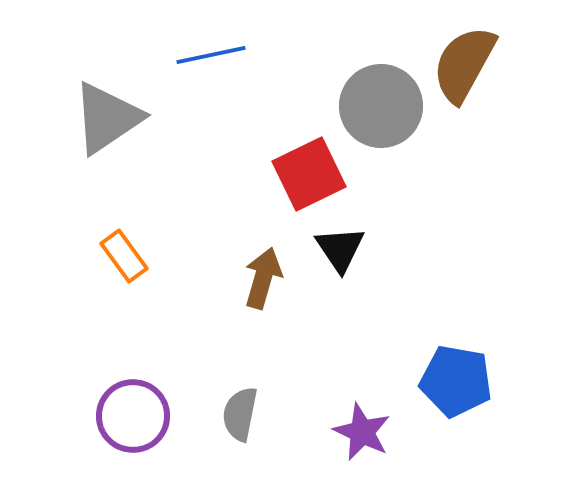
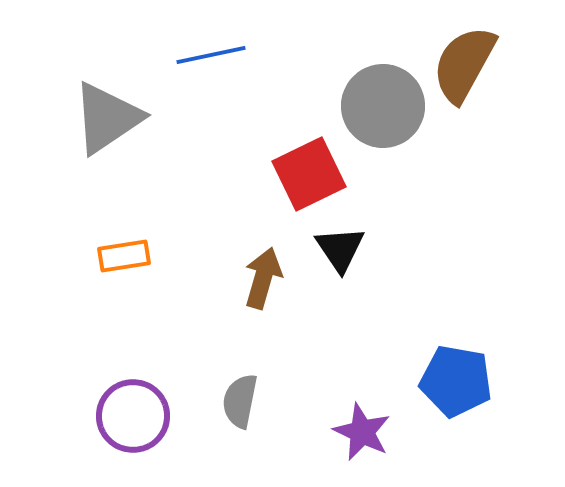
gray circle: moved 2 px right
orange rectangle: rotated 63 degrees counterclockwise
gray semicircle: moved 13 px up
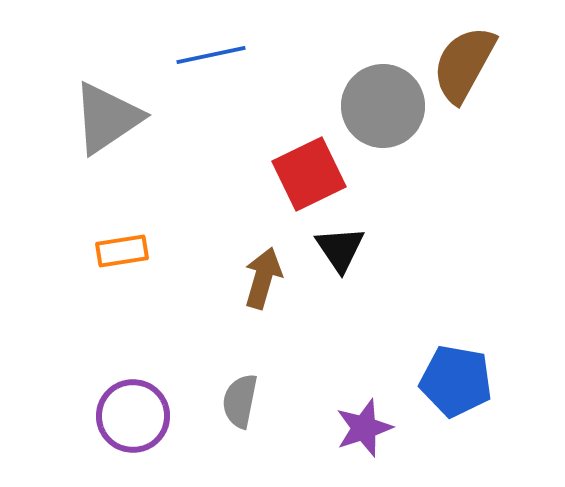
orange rectangle: moved 2 px left, 5 px up
purple star: moved 2 px right, 4 px up; rotated 28 degrees clockwise
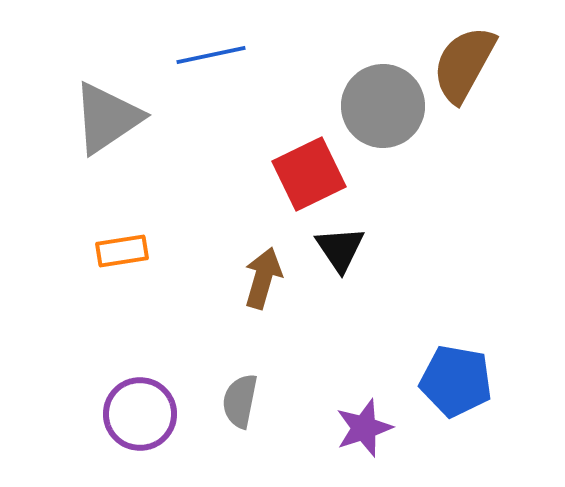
purple circle: moved 7 px right, 2 px up
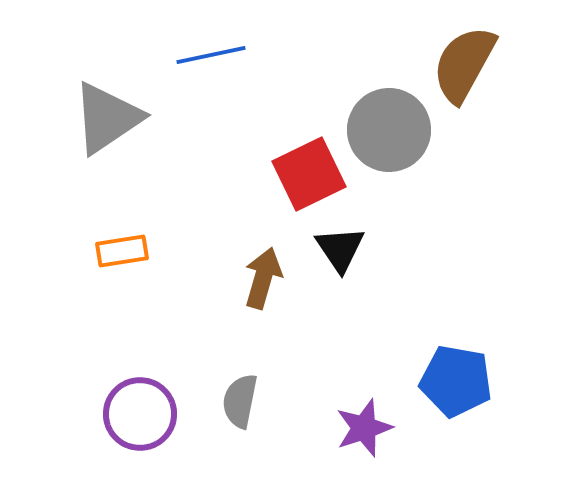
gray circle: moved 6 px right, 24 px down
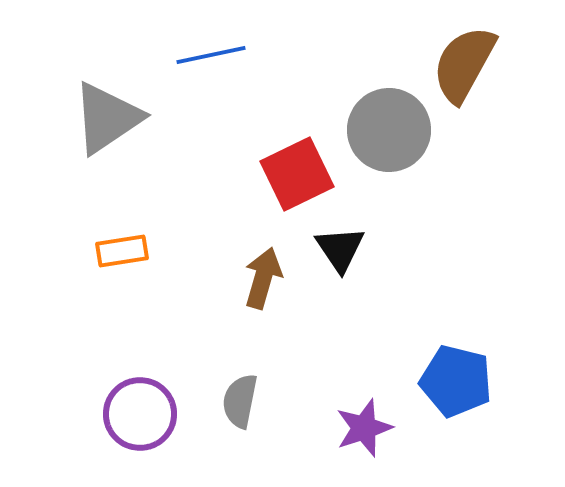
red square: moved 12 px left
blue pentagon: rotated 4 degrees clockwise
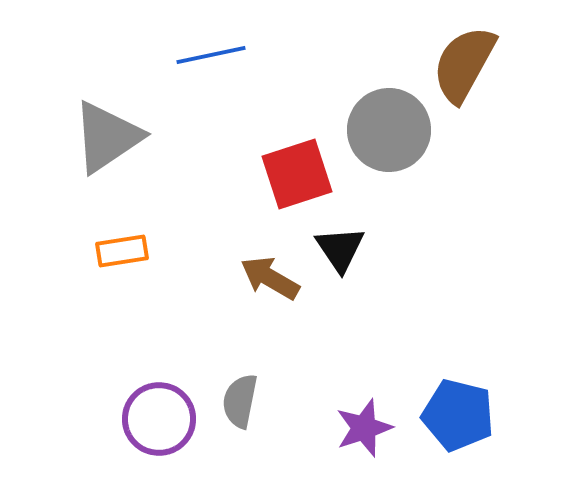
gray triangle: moved 19 px down
red square: rotated 8 degrees clockwise
brown arrow: moved 7 px right; rotated 76 degrees counterclockwise
blue pentagon: moved 2 px right, 34 px down
purple circle: moved 19 px right, 5 px down
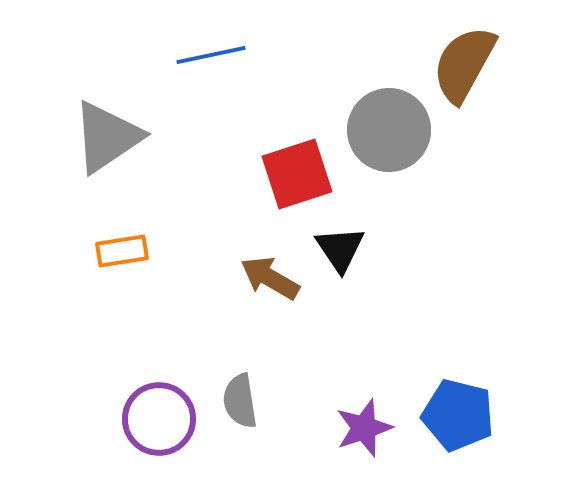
gray semicircle: rotated 20 degrees counterclockwise
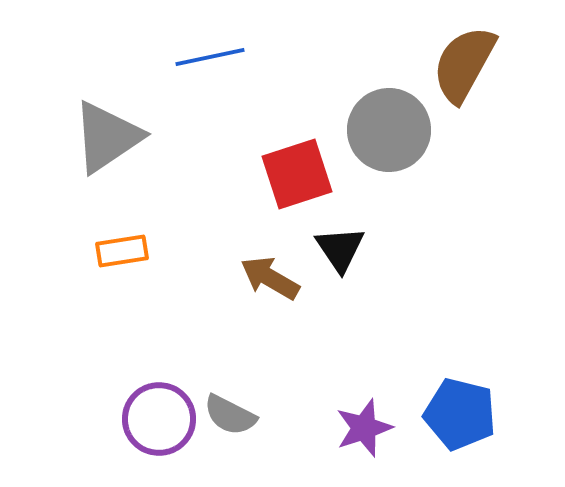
blue line: moved 1 px left, 2 px down
gray semicircle: moved 10 px left, 14 px down; rotated 54 degrees counterclockwise
blue pentagon: moved 2 px right, 1 px up
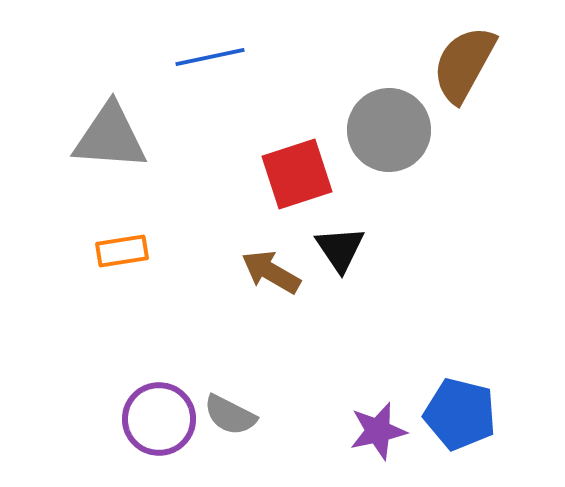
gray triangle: moved 3 px right; rotated 38 degrees clockwise
brown arrow: moved 1 px right, 6 px up
purple star: moved 14 px right, 3 px down; rotated 6 degrees clockwise
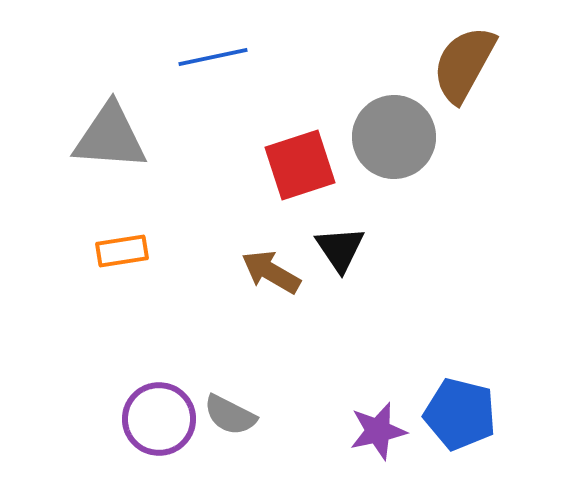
blue line: moved 3 px right
gray circle: moved 5 px right, 7 px down
red square: moved 3 px right, 9 px up
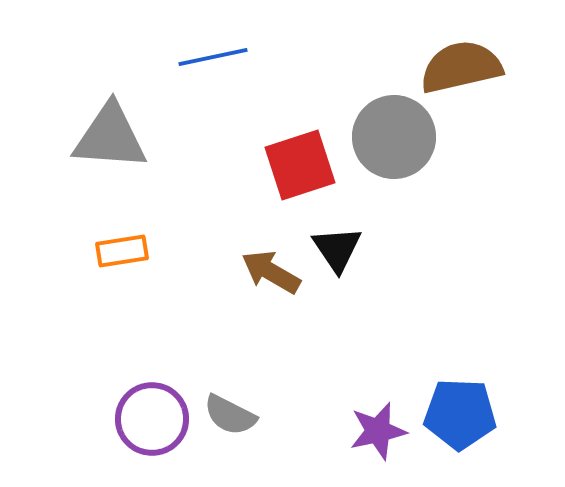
brown semicircle: moved 3 px left, 3 px down; rotated 48 degrees clockwise
black triangle: moved 3 px left
blue pentagon: rotated 12 degrees counterclockwise
purple circle: moved 7 px left
